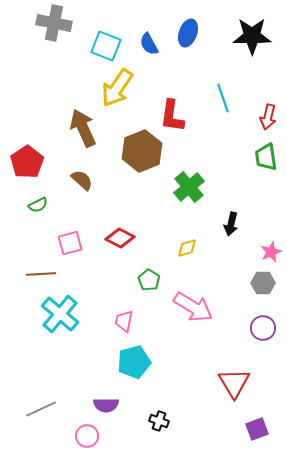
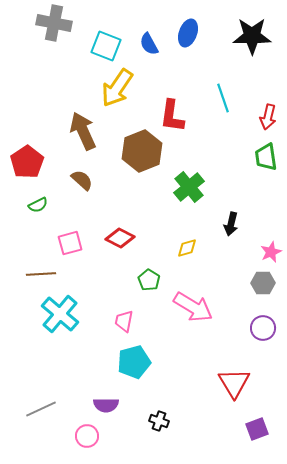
brown arrow: moved 3 px down
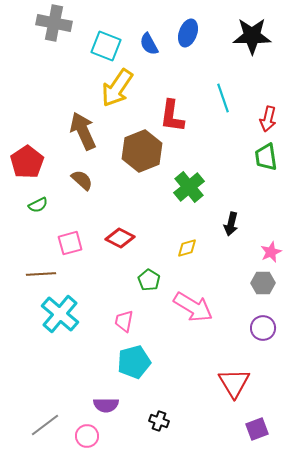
red arrow: moved 2 px down
gray line: moved 4 px right, 16 px down; rotated 12 degrees counterclockwise
